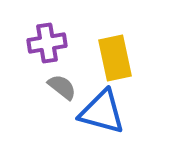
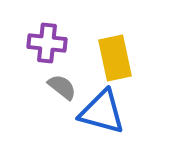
purple cross: rotated 15 degrees clockwise
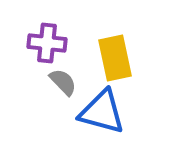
gray semicircle: moved 1 px right, 5 px up; rotated 8 degrees clockwise
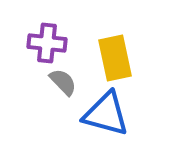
blue triangle: moved 4 px right, 2 px down
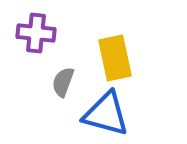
purple cross: moved 11 px left, 10 px up
gray semicircle: rotated 116 degrees counterclockwise
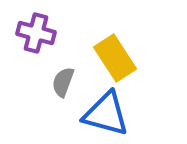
purple cross: rotated 9 degrees clockwise
yellow rectangle: rotated 21 degrees counterclockwise
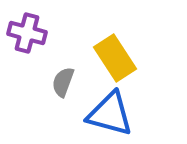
purple cross: moved 9 px left
blue triangle: moved 4 px right
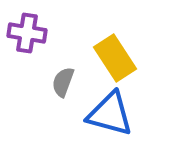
purple cross: rotated 6 degrees counterclockwise
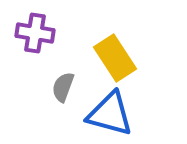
purple cross: moved 8 px right
gray semicircle: moved 5 px down
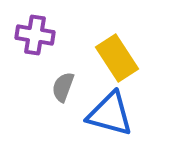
purple cross: moved 2 px down
yellow rectangle: moved 2 px right
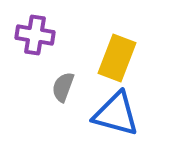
yellow rectangle: rotated 54 degrees clockwise
blue triangle: moved 6 px right
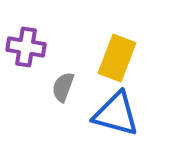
purple cross: moved 9 px left, 12 px down
